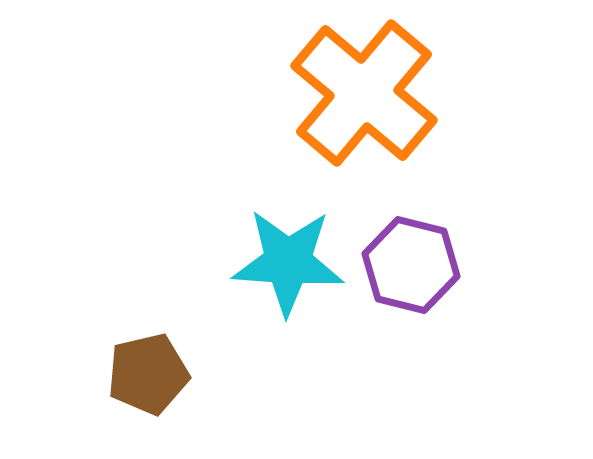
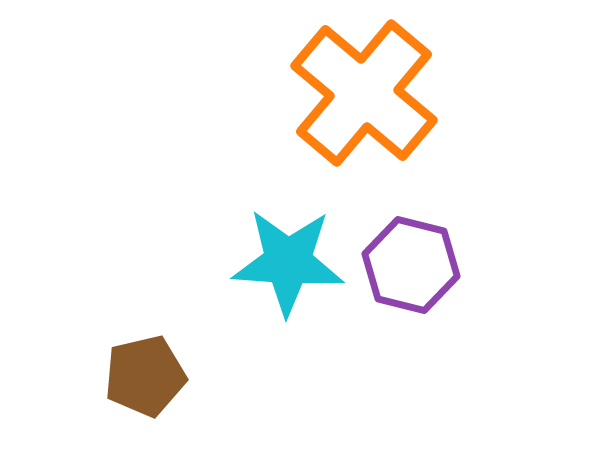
brown pentagon: moved 3 px left, 2 px down
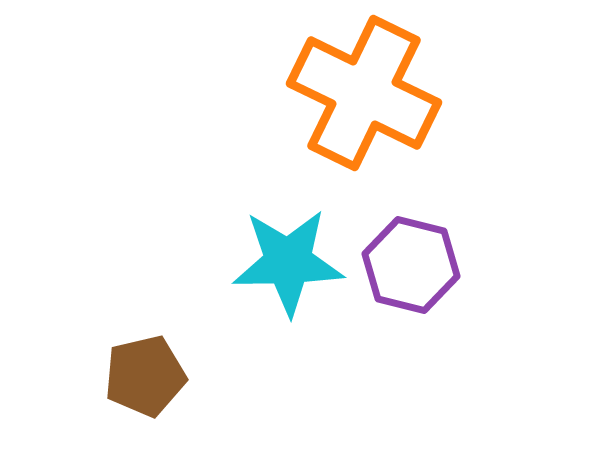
orange cross: rotated 14 degrees counterclockwise
cyan star: rotated 5 degrees counterclockwise
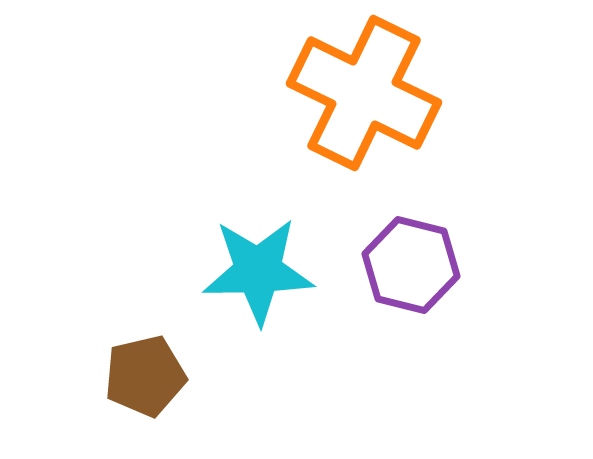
cyan star: moved 30 px left, 9 px down
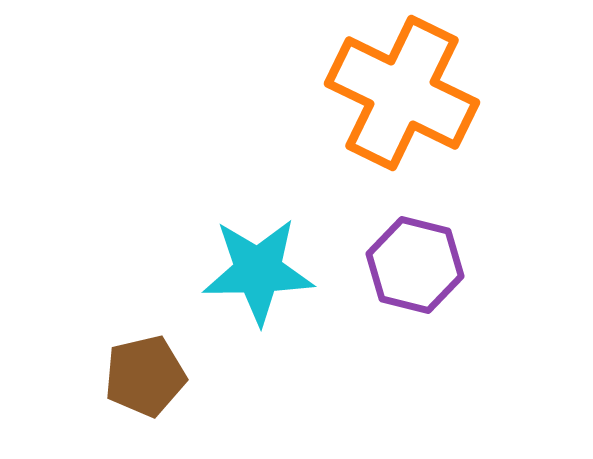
orange cross: moved 38 px right
purple hexagon: moved 4 px right
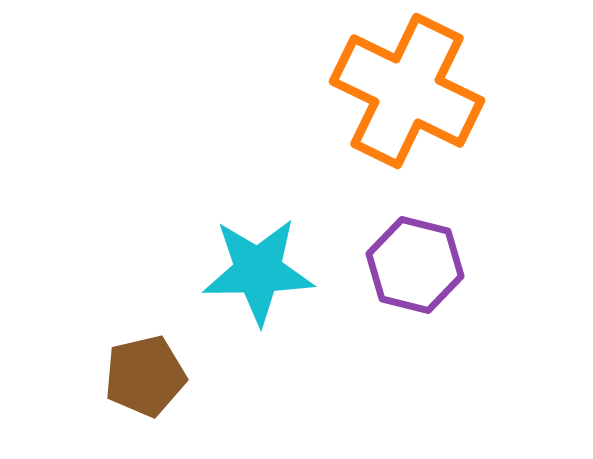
orange cross: moved 5 px right, 2 px up
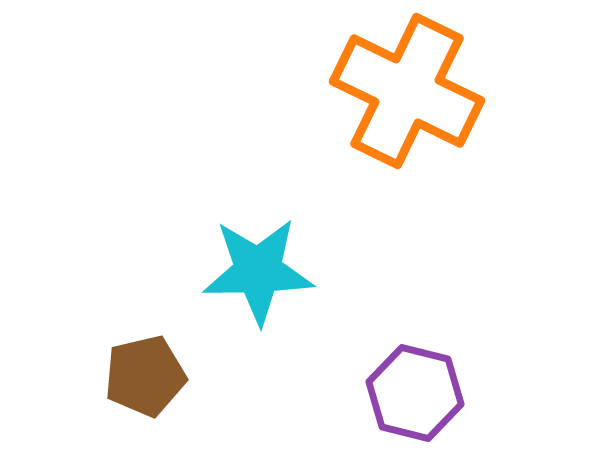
purple hexagon: moved 128 px down
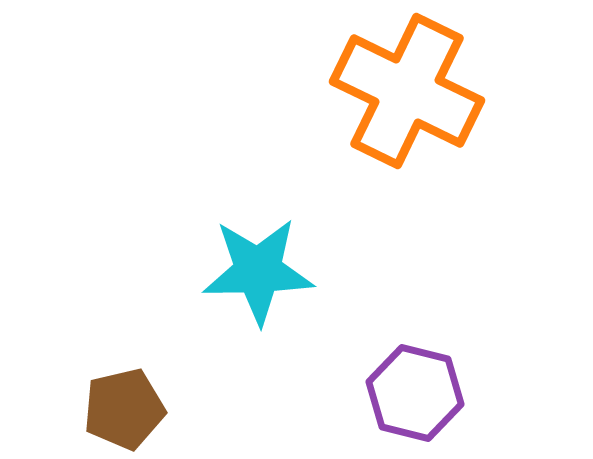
brown pentagon: moved 21 px left, 33 px down
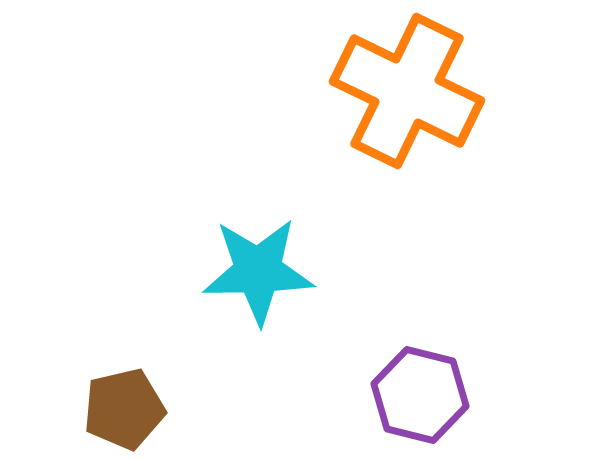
purple hexagon: moved 5 px right, 2 px down
